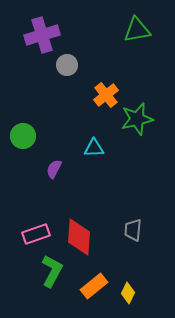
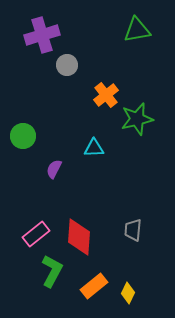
pink rectangle: rotated 20 degrees counterclockwise
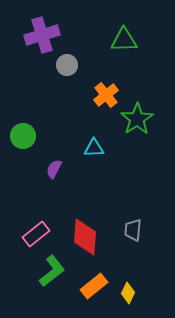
green triangle: moved 13 px left, 10 px down; rotated 8 degrees clockwise
green star: rotated 20 degrees counterclockwise
red diamond: moved 6 px right
green L-shape: rotated 24 degrees clockwise
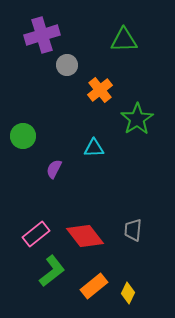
orange cross: moved 6 px left, 5 px up
red diamond: moved 1 px up; rotated 42 degrees counterclockwise
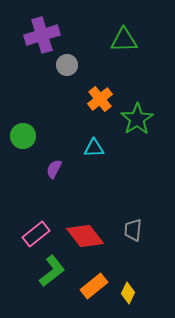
orange cross: moved 9 px down
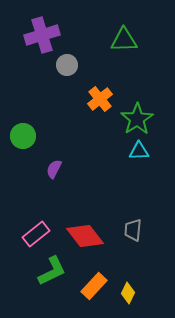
cyan triangle: moved 45 px right, 3 px down
green L-shape: rotated 12 degrees clockwise
orange rectangle: rotated 8 degrees counterclockwise
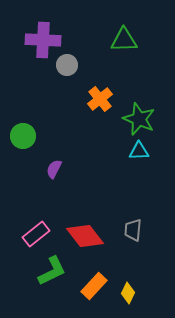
purple cross: moved 1 px right, 5 px down; rotated 20 degrees clockwise
green star: moved 2 px right; rotated 16 degrees counterclockwise
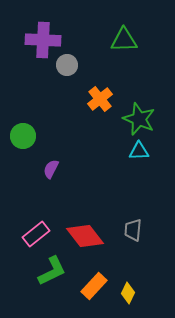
purple semicircle: moved 3 px left
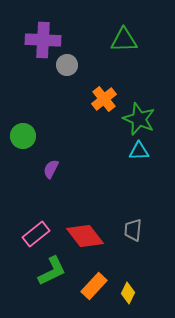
orange cross: moved 4 px right
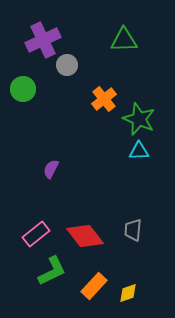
purple cross: rotated 28 degrees counterclockwise
green circle: moved 47 px up
yellow diamond: rotated 45 degrees clockwise
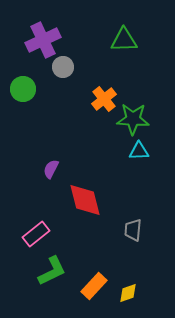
gray circle: moved 4 px left, 2 px down
green star: moved 6 px left; rotated 20 degrees counterclockwise
red diamond: moved 36 px up; rotated 24 degrees clockwise
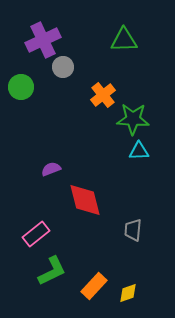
green circle: moved 2 px left, 2 px up
orange cross: moved 1 px left, 4 px up
purple semicircle: rotated 42 degrees clockwise
